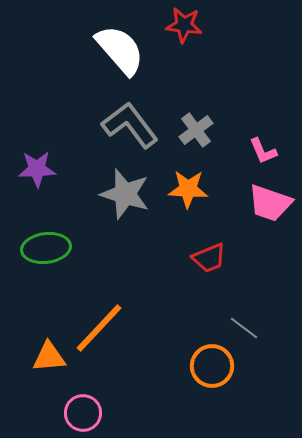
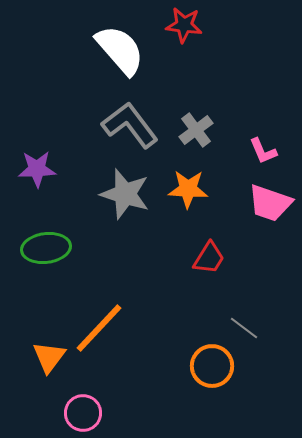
red trapezoid: rotated 36 degrees counterclockwise
orange triangle: rotated 48 degrees counterclockwise
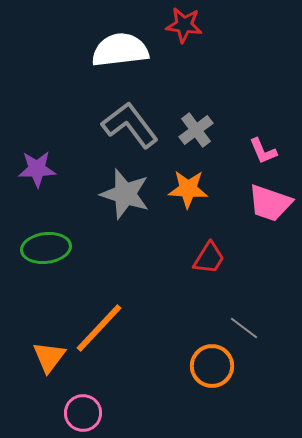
white semicircle: rotated 56 degrees counterclockwise
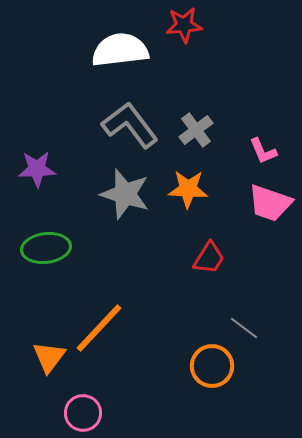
red star: rotated 12 degrees counterclockwise
